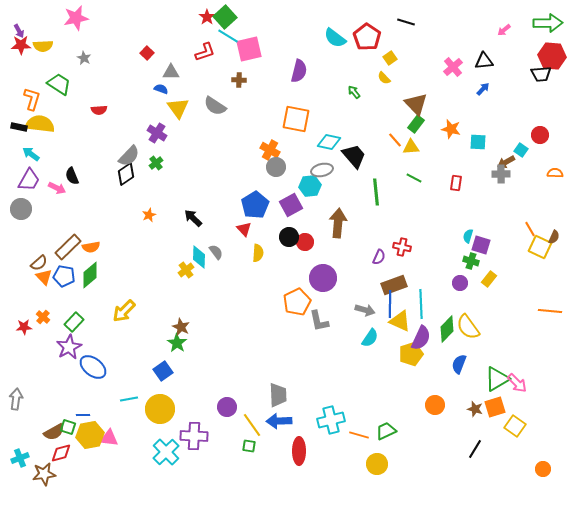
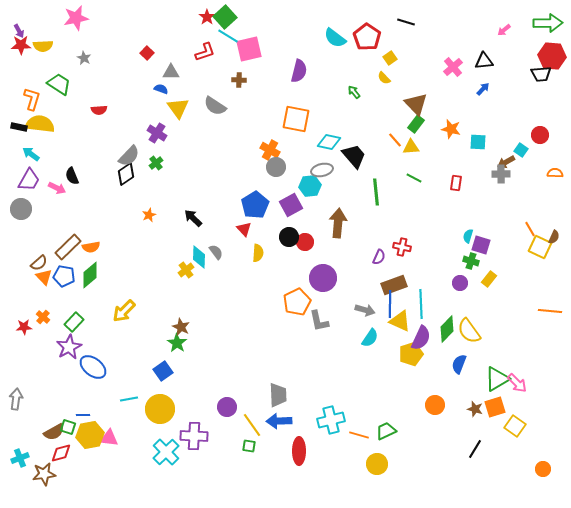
yellow semicircle at (468, 327): moved 1 px right, 4 px down
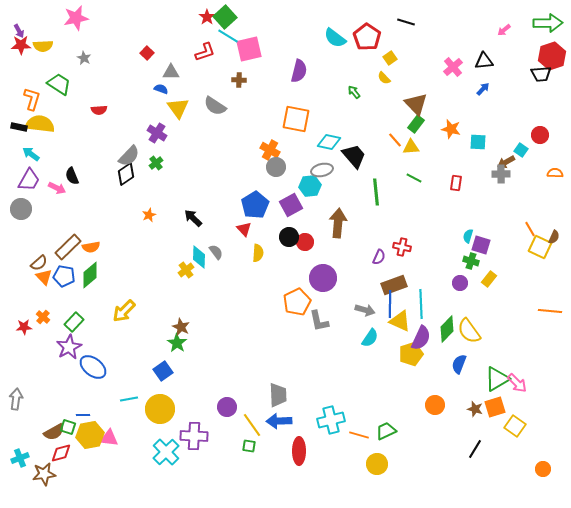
red hexagon at (552, 56): rotated 24 degrees counterclockwise
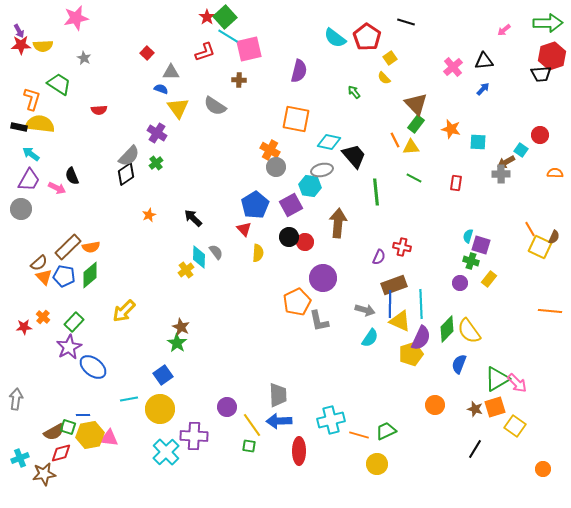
orange line at (395, 140): rotated 14 degrees clockwise
cyan hexagon at (310, 186): rotated 15 degrees clockwise
blue square at (163, 371): moved 4 px down
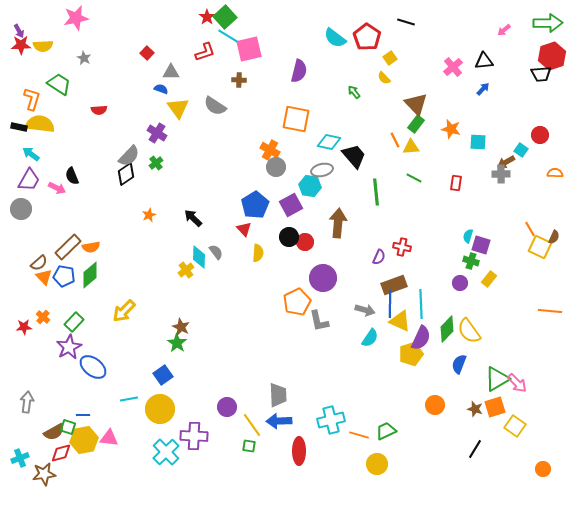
gray arrow at (16, 399): moved 11 px right, 3 px down
yellow hexagon at (90, 435): moved 6 px left, 5 px down
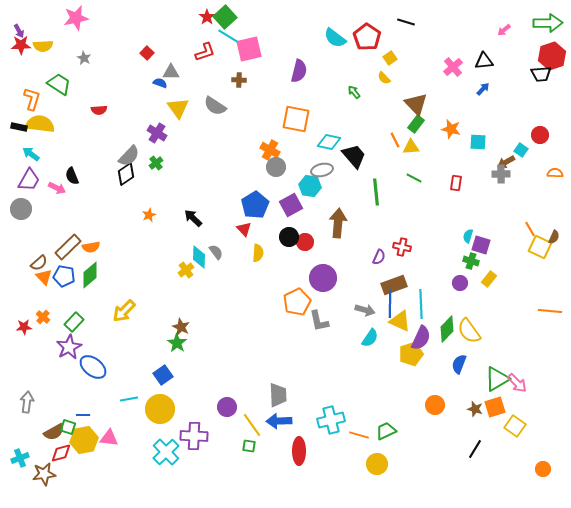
blue semicircle at (161, 89): moved 1 px left, 6 px up
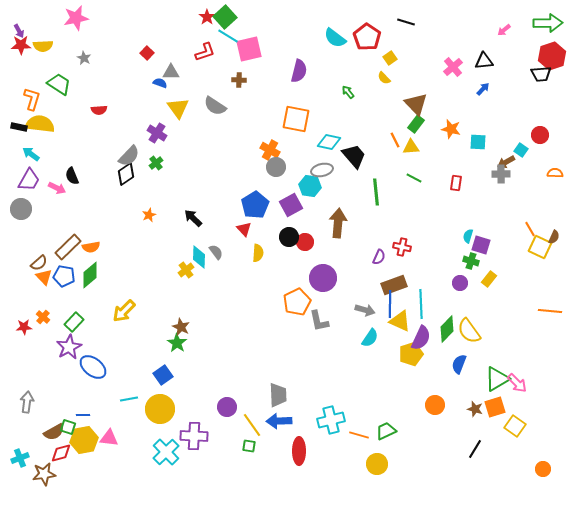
green arrow at (354, 92): moved 6 px left
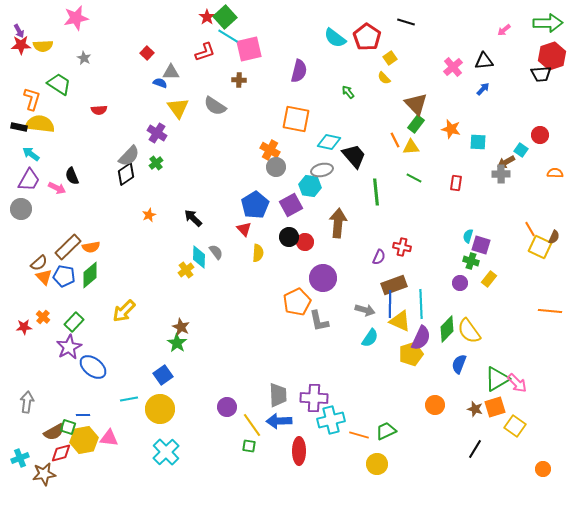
purple cross at (194, 436): moved 120 px right, 38 px up
